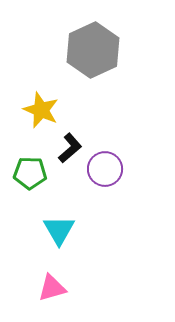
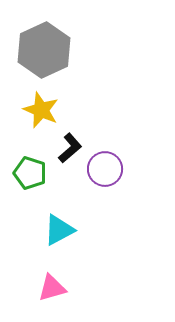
gray hexagon: moved 49 px left
green pentagon: rotated 16 degrees clockwise
cyan triangle: rotated 32 degrees clockwise
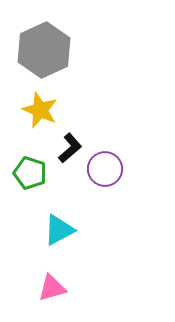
yellow star: moved 1 px left
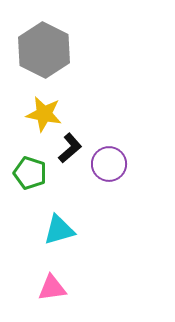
gray hexagon: rotated 8 degrees counterclockwise
yellow star: moved 4 px right, 4 px down; rotated 12 degrees counterclockwise
purple circle: moved 4 px right, 5 px up
cyan triangle: rotated 12 degrees clockwise
pink triangle: rotated 8 degrees clockwise
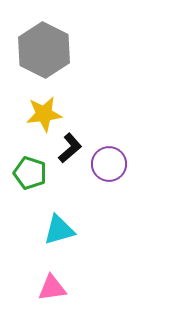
yellow star: rotated 18 degrees counterclockwise
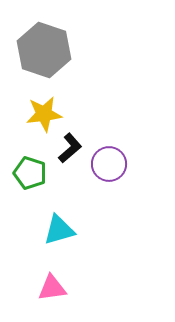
gray hexagon: rotated 8 degrees counterclockwise
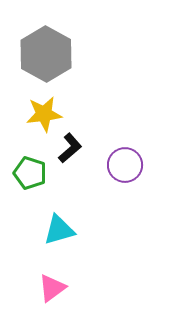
gray hexagon: moved 2 px right, 4 px down; rotated 10 degrees clockwise
purple circle: moved 16 px right, 1 px down
pink triangle: rotated 28 degrees counterclockwise
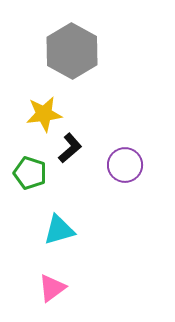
gray hexagon: moved 26 px right, 3 px up
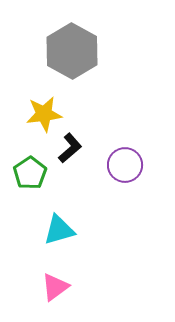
green pentagon: rotated 20 degrees clockwise
pink triangle: moved 3 px right, 1 px up
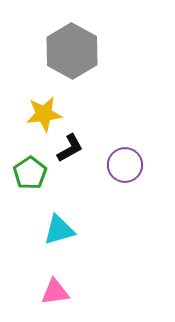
black L-shape: rotated 12 degrees clockwise
pink triangle: moved 5 px down; rotated 28 degrees clockwise
